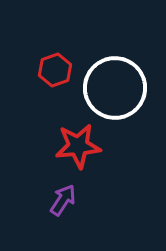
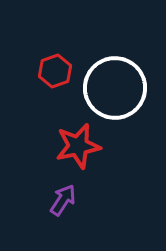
red hexagon: moved 1 px down
red star: rotated 6 degrees counterclockwise
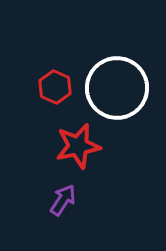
red hexagon: moved 16 px down; rotated 16 degrees counterclockwise
white circle: moved 2 px right
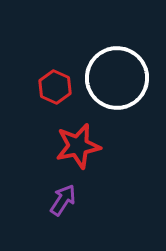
white circle: moved 10 px up
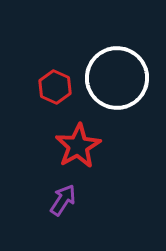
red star: rotated 18 degrees counterclockwise
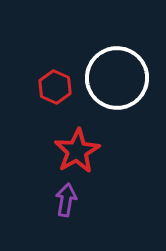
red star: moved 1 px left, 5 px down
purple arrow: moved 3 px right; rotated 24 degrees counterclockwise
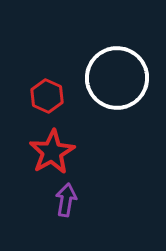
red hexagon: moved 8 px left, 9 px down
red star: moved 25 px left, 1 px down
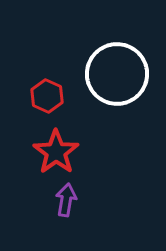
white circle: moved 4 px up
red star: moved 4 px right; rotated 6 degrees counterclockwise
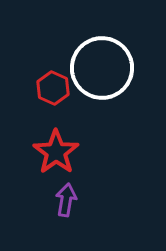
white circle: moved 15 px left, 6 px up
red hexagon: moved 6 px right, 8 px up
